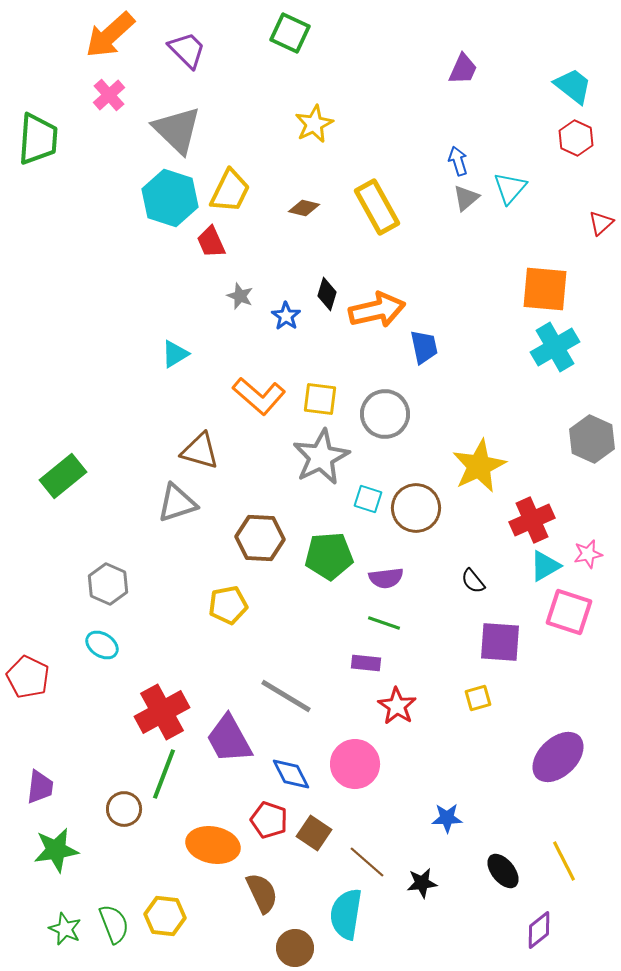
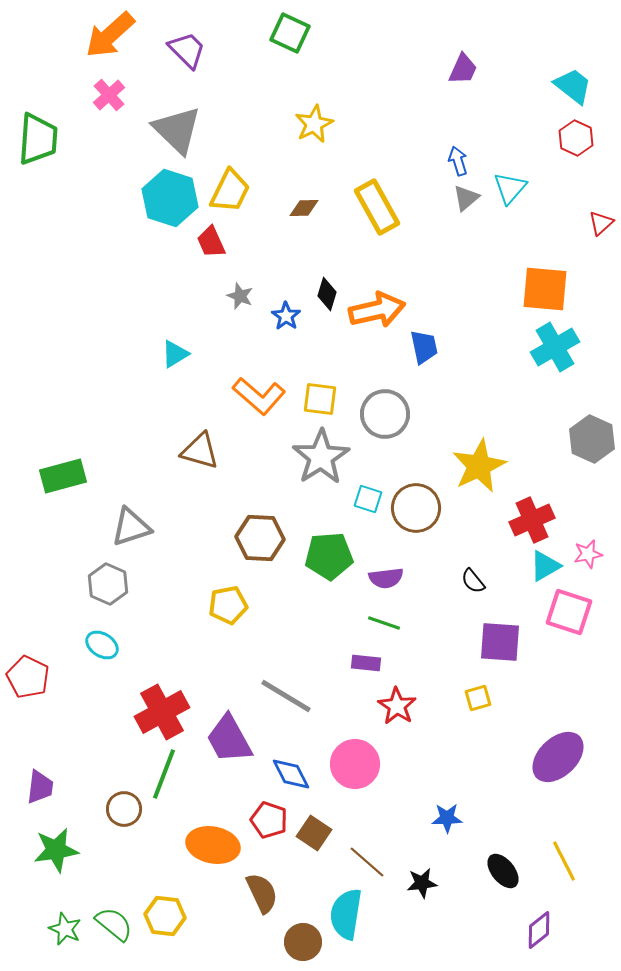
brown diamond at (304, 208): rotated 16 degrees counterclockwise
gray star at (321, 457): rotated 6 degrees counterclockwise
green rectangle at (63, 476): rotated 24 degrees clockwise
gray triangle at (177, 503): moved 46 px left, 24 px down
green semicircle at (114, 924): rotated 30 degrees counterclockwise
brown circle at (295, 948): moved 8 px right, 6 px up
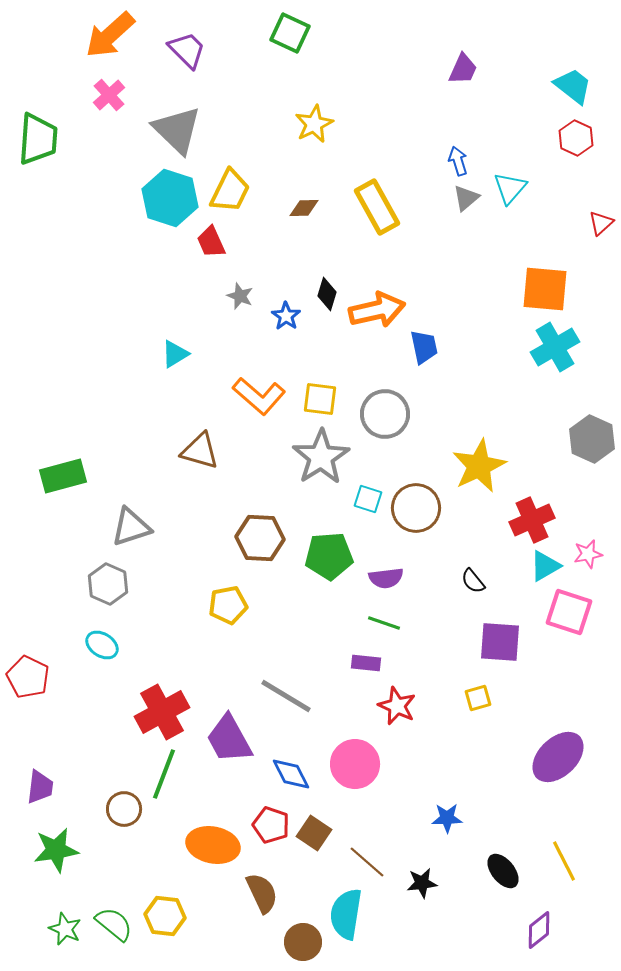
red star at (397, 706): rotated 9 degrees counterclockwise
red pentagon at (269, 820): moved 2 px right, 5 px down
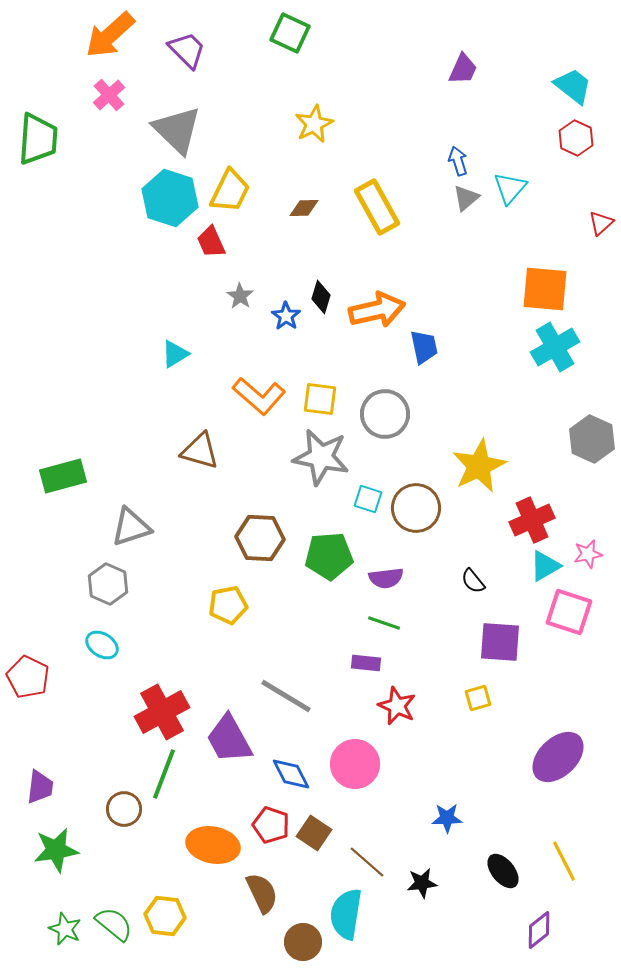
black diamond at (327, 294): moved 6 px left, 3 px down
gray star at (240, 296): rotated 12 degrees clockwise
gray star at (321, 457): rotated 28 degrees counterclockwise
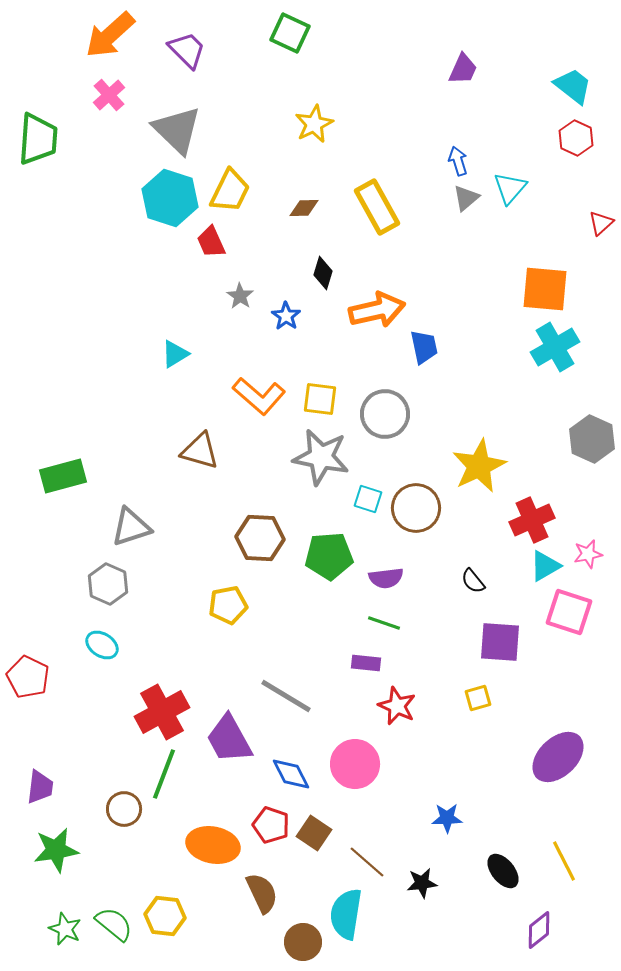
black diamond at (321, 297): moved 2 px right, 24 px up
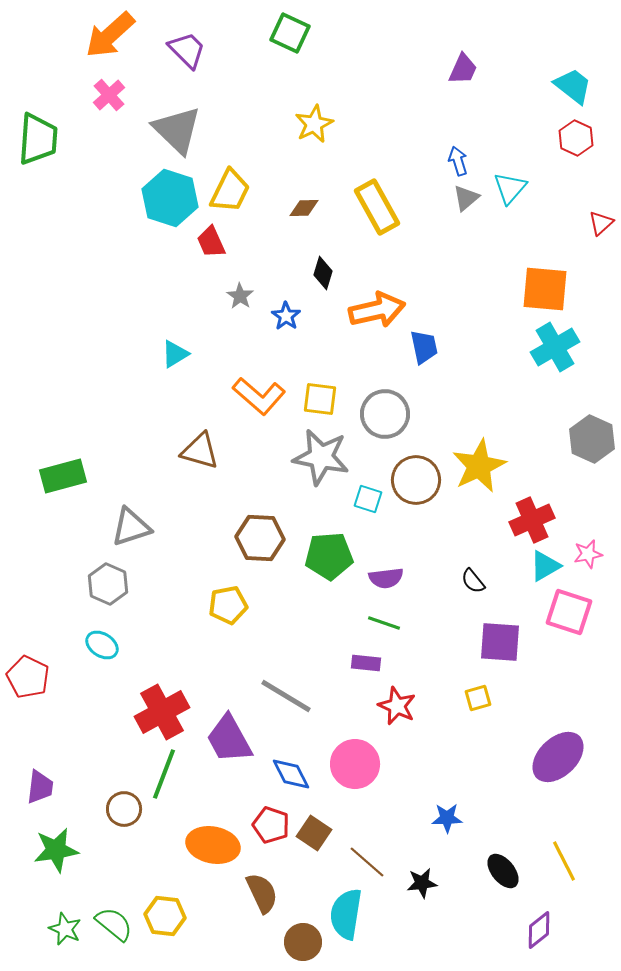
brown circle at (416, 508): moved 28 px up
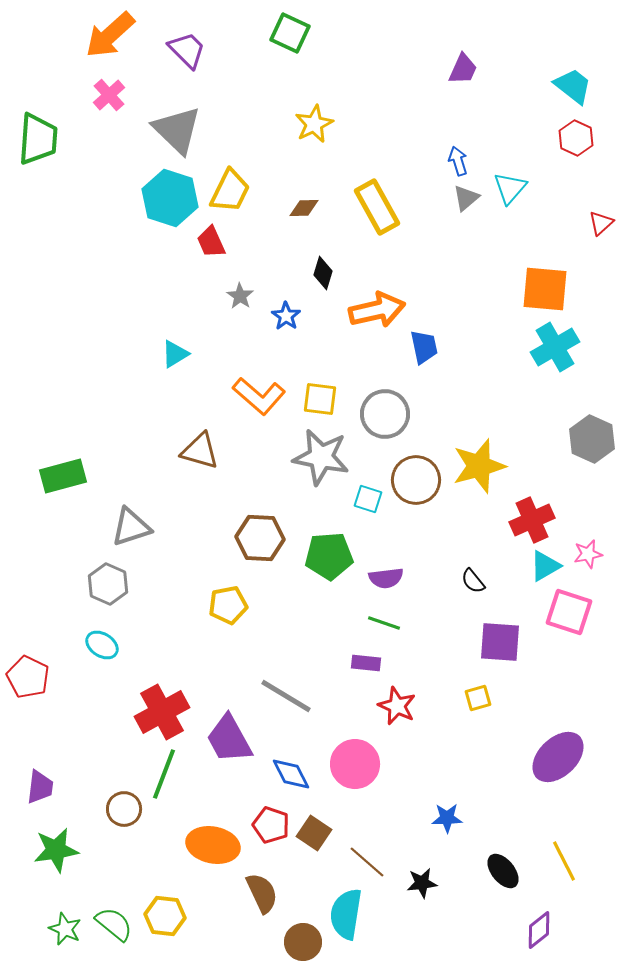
yellow star at (479, 466): rotated 10 degrees clockwise
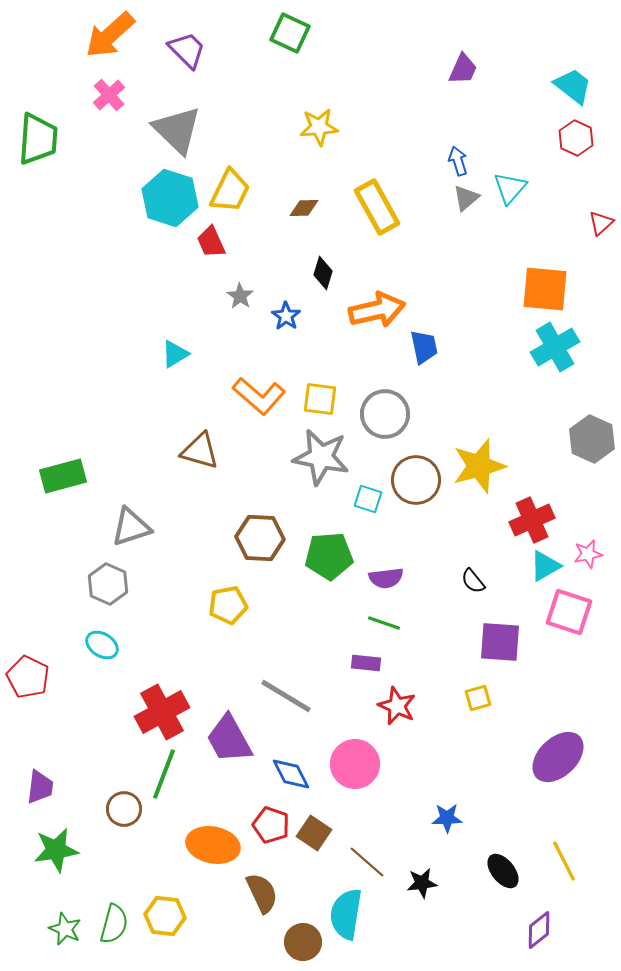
yellow star at (314, 124): moved 5 px right, 3 px down; rotated 21 degrees clockwise
green semicircle at (114, 924): rotated 66 degrees clockwise
